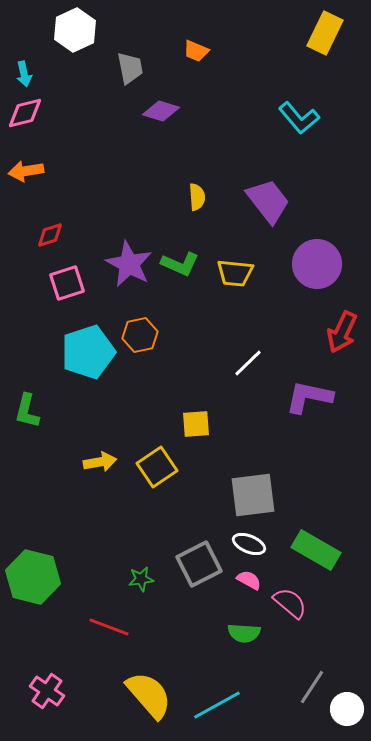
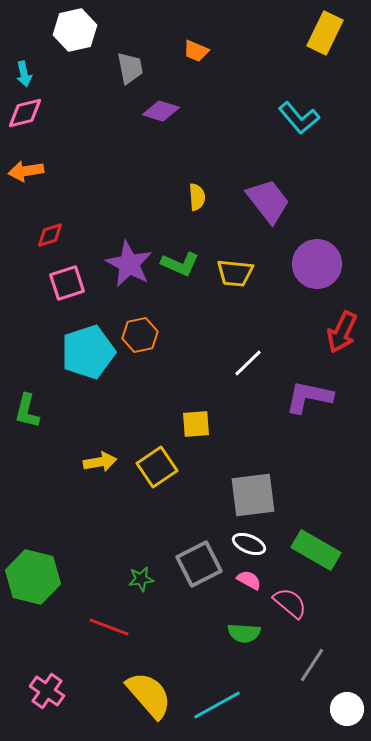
white hexagon at (75, 30): rotated 12 degrees clockwise
gray line at (312, 687): moved 22 px up
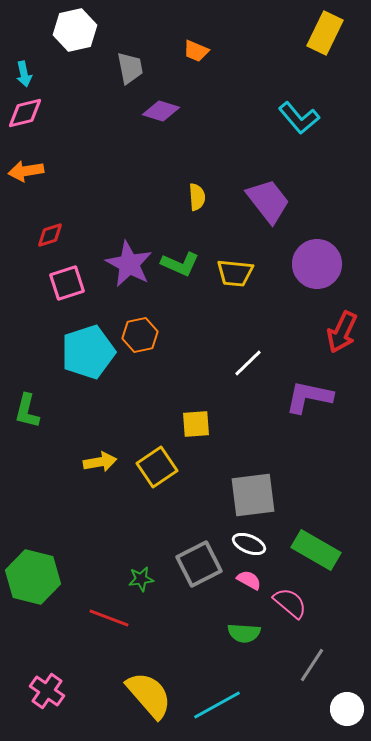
red line at (109, 627): moved 9 px up
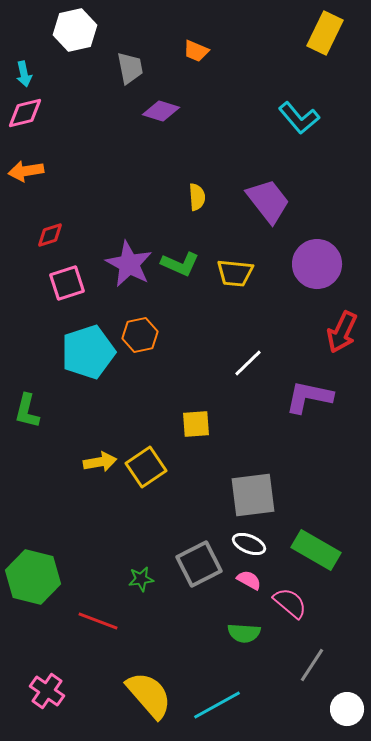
yellow square at (157, 467): moved 11 px left
red line at (109, 618): moved 11 px left, 3 px down
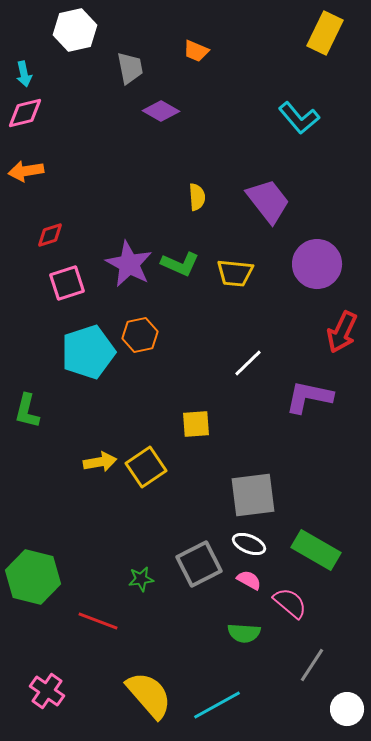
purple diamond at (161, 111): rotated 12 degrees clockwise
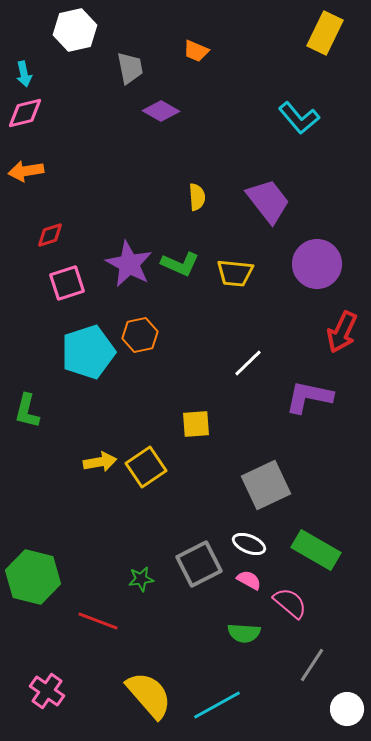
gray square at (253, 495): moved 13 px right, 10 px up; rotated 18 degrees counterclockwise
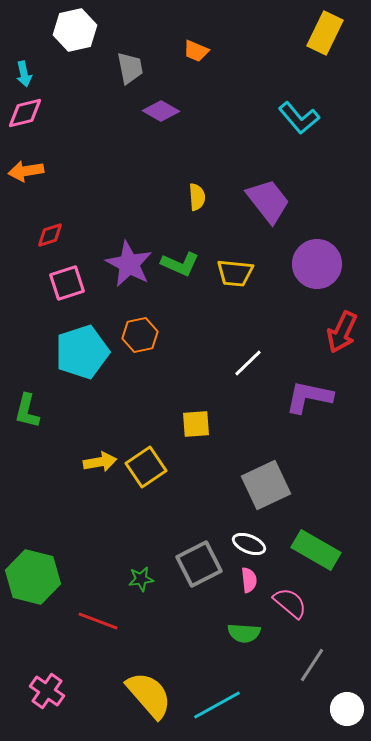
cyan pentagon at (88, 352): moved 6 px left
pink semicircle at (249, 580): rotated 55 degrees clockwise
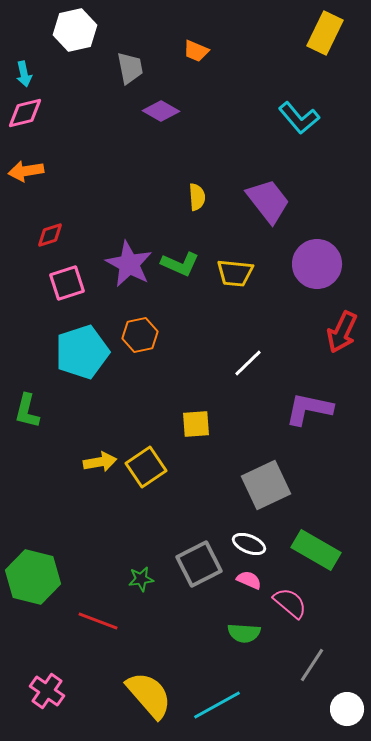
purple L-shape at (309, 397): moved 12 px down
pink semicircle at (249, 580): rotated 60 degrees counterclockwise
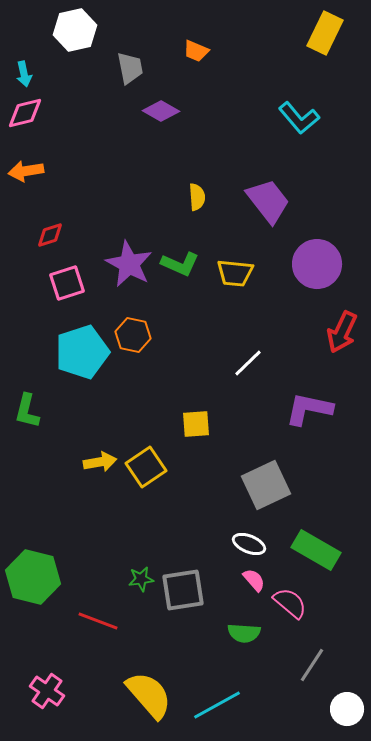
orange hexagon at (140, 335): moved 7 px left; rotated 24 degrees clockwise
gray square at (199, 564): moved 16 px left, 26 px down; rotated 18 degrees clockwise
pink semicircle at (249, 580): moved 5 px right; rotated 25 degrees clockwise
